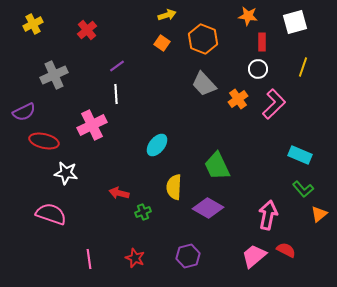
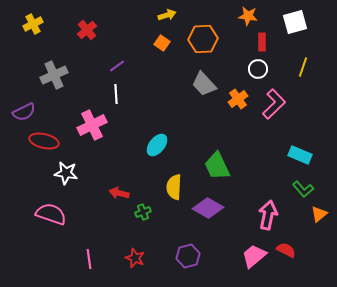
orange hexagon: rotated 24 degrees counterclockwise
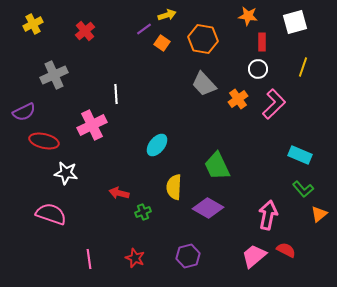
red cross: moved 2 px left, 1 px down
orange hexagon: rotated 12 degrees clockwise
purple line: moved 27 px right, 37 px up
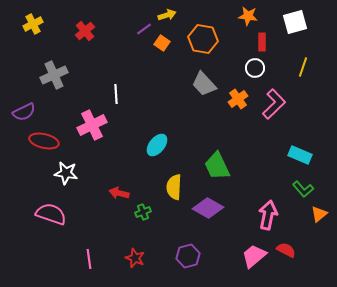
white circle: moved 3 px left, 1 px up
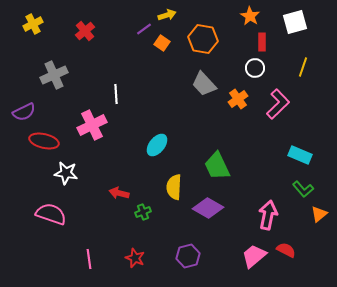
orange star: moved 2 px right; rotated 24 degrees clockwise
pink L-shape: moved 4 px right
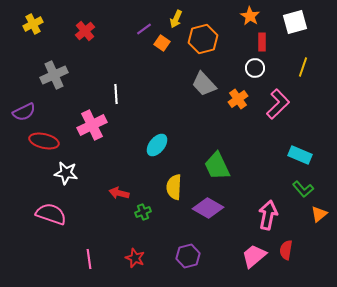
yellow arrow: moved 9 px right, 4 px down; rotated 132 degrees clockwise
orange hexagon: rotated 24 degrees counterclockwise
red semicircle: rotated 108 degrees counterclockwise
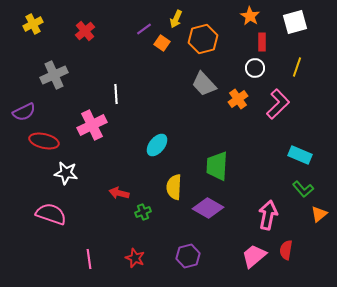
yellow line: moved 6 px left
green trapezoid: rotated 28 degrees clockwise
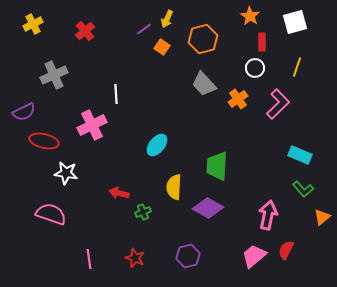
yellow arrow: moved 9 px left
orange square: moved 4 px down
orange triangle: moved 3 px right, 3 px down
red semicircle: rotated 18 degrees clockwise
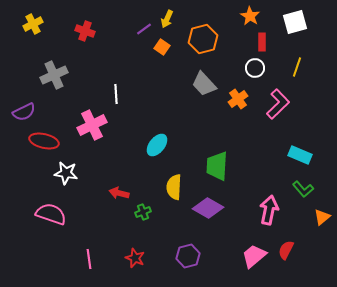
red cross: rotated 30 degrees counterclockwise
pink arrow: moved 1 px right, 5 px up
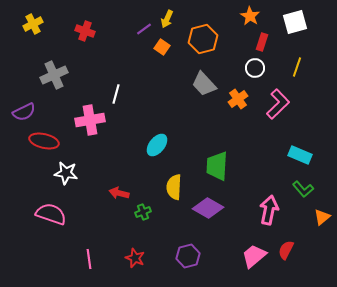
red rectangle: rotated 18 degrees clockwise
white line: rotated 18 degrees clockwise
pink cross: moved 2 px left, 5 px up; rotated 16 degrees clockwise
